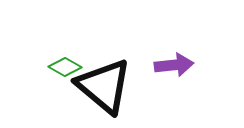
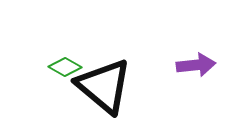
purple arrow: moved 22 px right
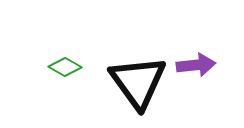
black triangle: moved 34 px right, 4 px up; rotated 14 degrees clockwise
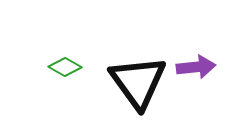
purple arrow: moved 2 px down
